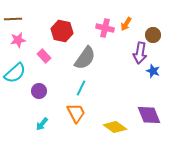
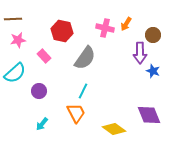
purple arrow: rotated 10 degrees counterclockwise
cyan line: moved 2 px right, 3 px down
yellow diamond: moved 1 px left, 2 px down
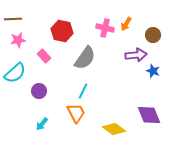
purple arrow: moved 4 px left, 2 px down; rotated 95 degrees counterclockwise
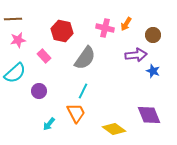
cyan arrow: moved 7 px right
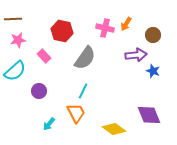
cyan semicircle: moved 2 px up
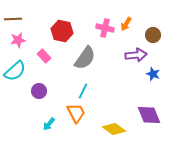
blue star: moved 3 px down
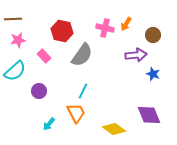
gray semicircle: moved 3 px left, 3 px up
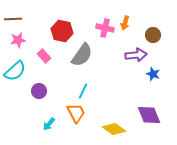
orange arrow: moved 1 px left, 1 px up; rotated 16 degrees counterclockwise
